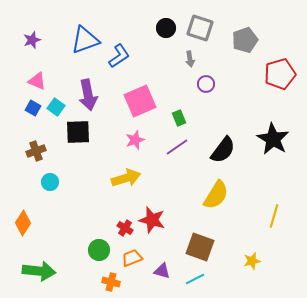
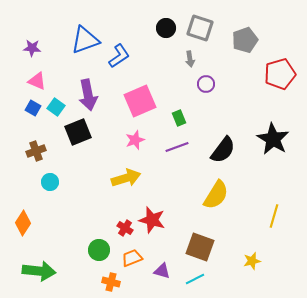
purple star: moved 8 px down; rotated 24 degrees clockwise
black square: rotated 20 degrees counterclockwise
purple line: rotated 15 degrees clockwise
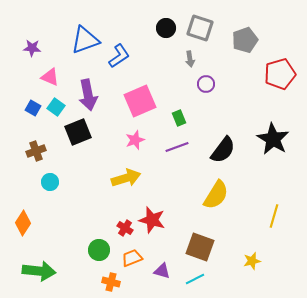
pink triangle: moved 13 px right, 4 px up
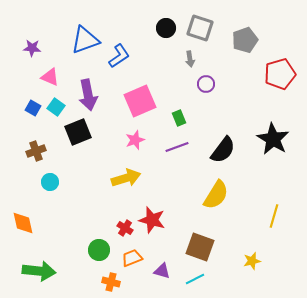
orange diamond: rotated 45 degrees counterclockwise
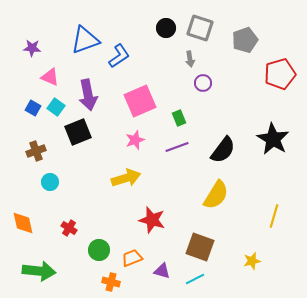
purple circle: moved 3 px left, 1 px up
red cross: moved 56 px left
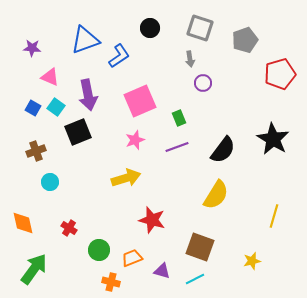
black circle: moved 16 px left
green arrow: moved 5 px left, 2 px up; rotated 60 degrees counterclockwise
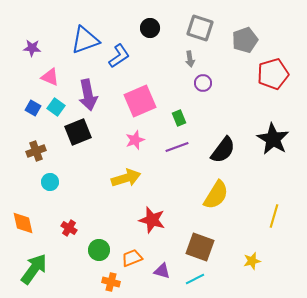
red pentagon: moved 7 px left
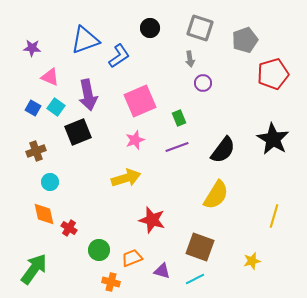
orange diamond: moved 21 px right, 9 px up
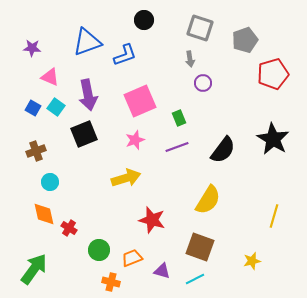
black circle: moved 6 px left, 8 px up
blue triangle: moved 2 px right, 2 px down
blue L-shape: moved 6 px right, 1 px up; rotated 15 degrees clockwise
black square: moved 6 px right, 2 px down
yellow semicircle: moved 8 px left, 5 px down
